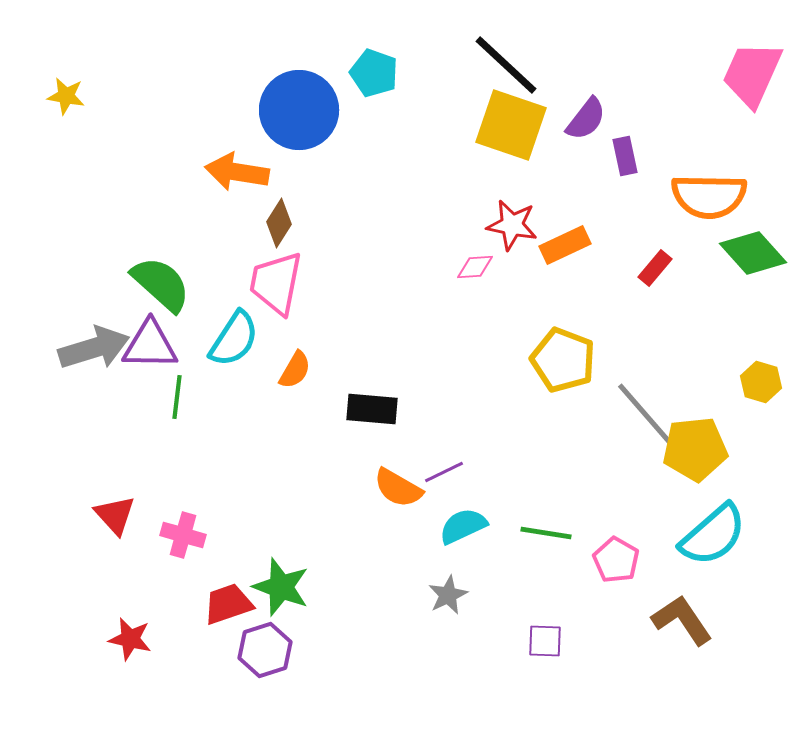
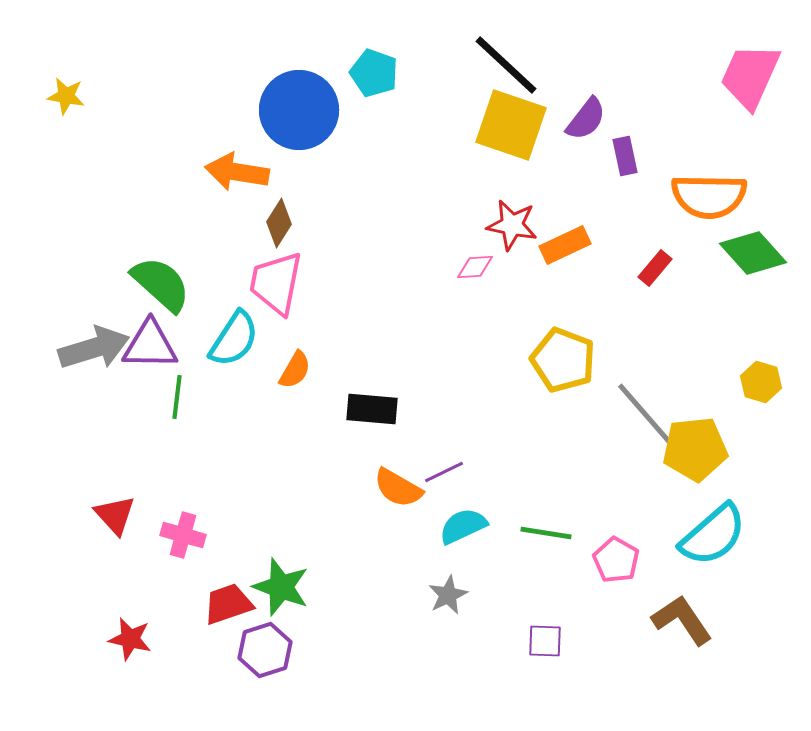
pink trapezoid at (752, 74): moved 2 px left, 2 px down
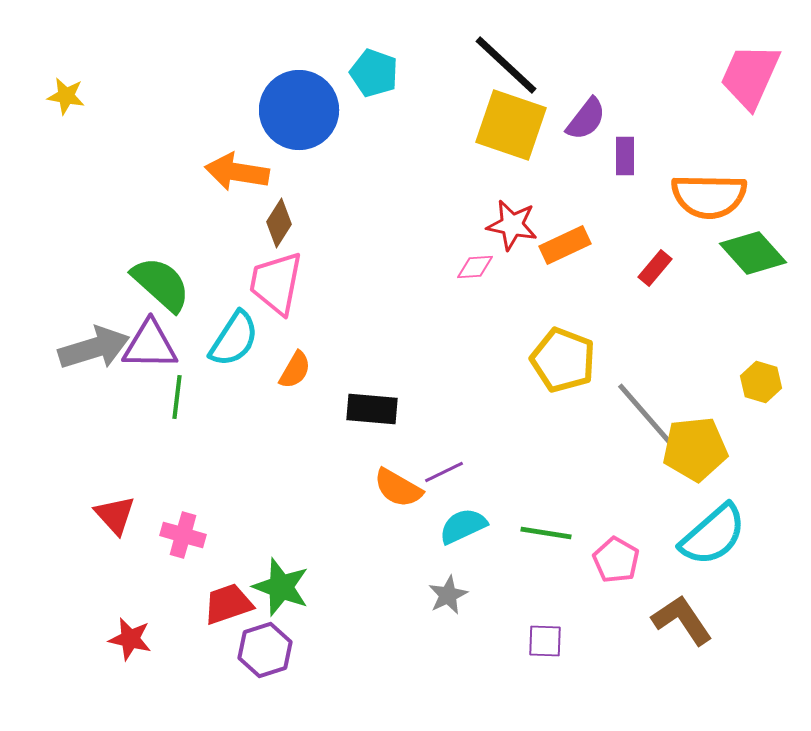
purple rectangle at (625, 156): rotated 12 degrees clockwise
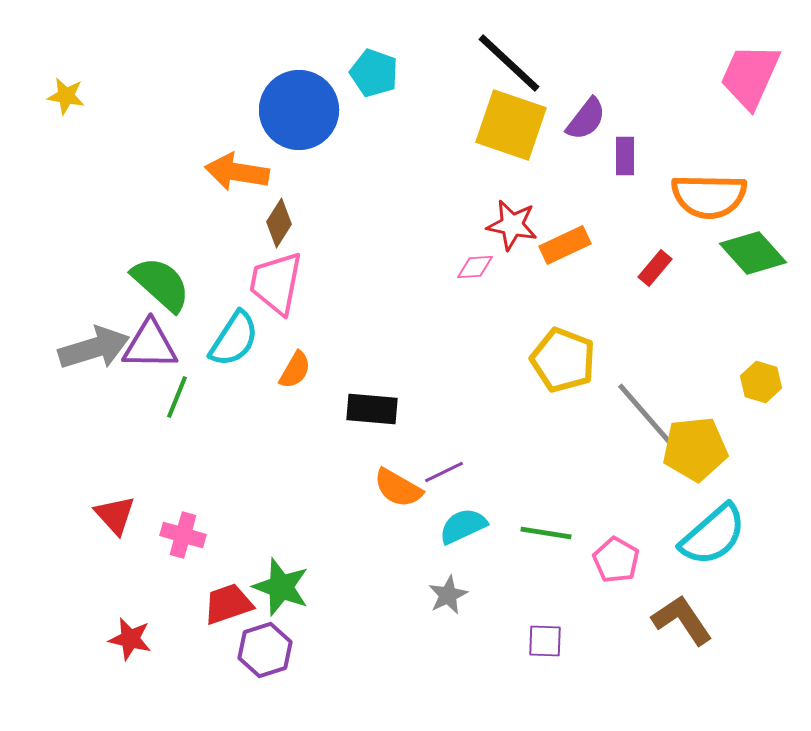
black line at (506, 65): moved 3 px right, 2 px up
green line at (177, 397): rotated 15 degrees clockwise
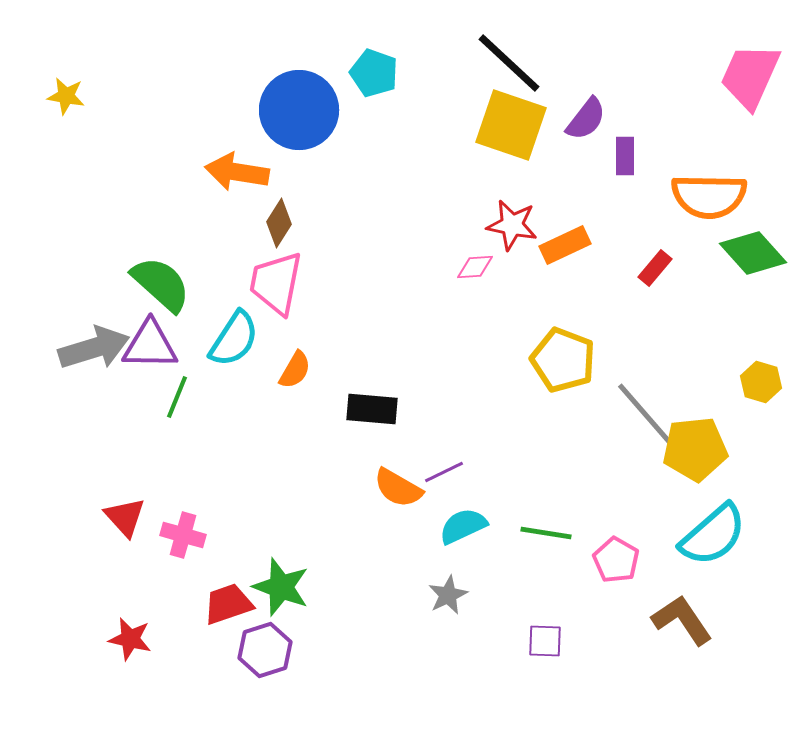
red triangle at (115, 515): moved 10 px right, 2 px down
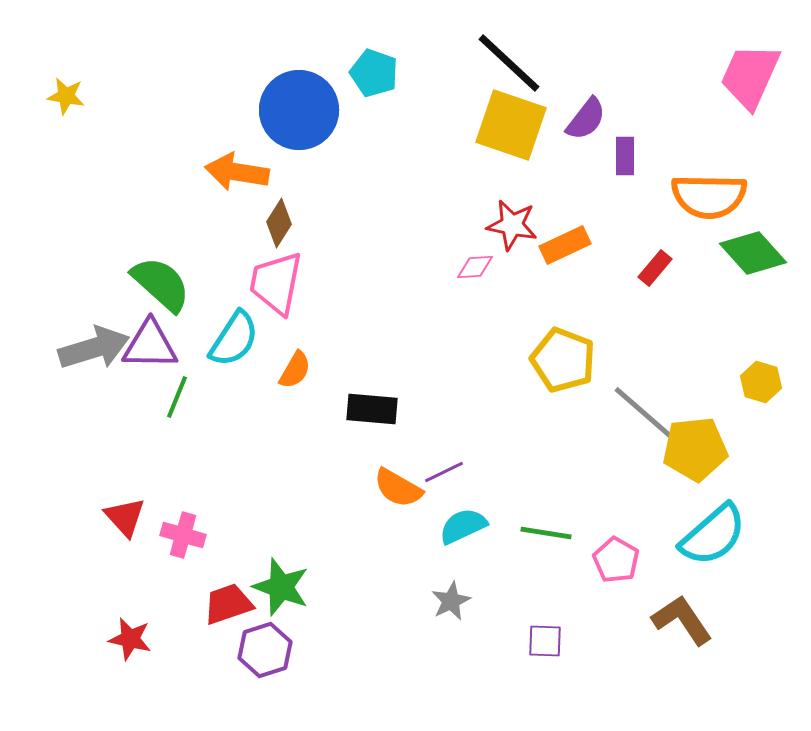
gray line at (645, 414): rotated 8 degrees counterclockwise
gray star at (448, 595): moved 3 px right, 6 px down
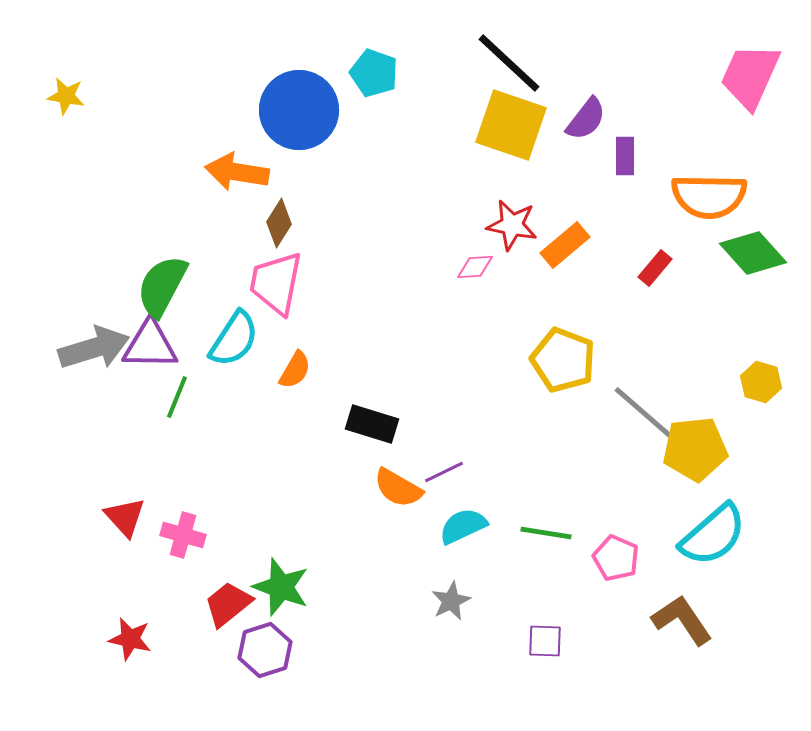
orange rectangle at (565, 245): rotated 15 degrees counterclockwise
green semicircle at (161, 284): moved 1 px right, 2 px down; rotated 104 degrees counterclockwise
black rectangle at (372, 409): moved 15 px down; rotated 12 degrees clockwise
pink pentagon at (616, 560): moved 2 px up; rotated 6 degrees counterclockwise
red trapezoid at (228, 604): rotated 20 degrees counterclockwise
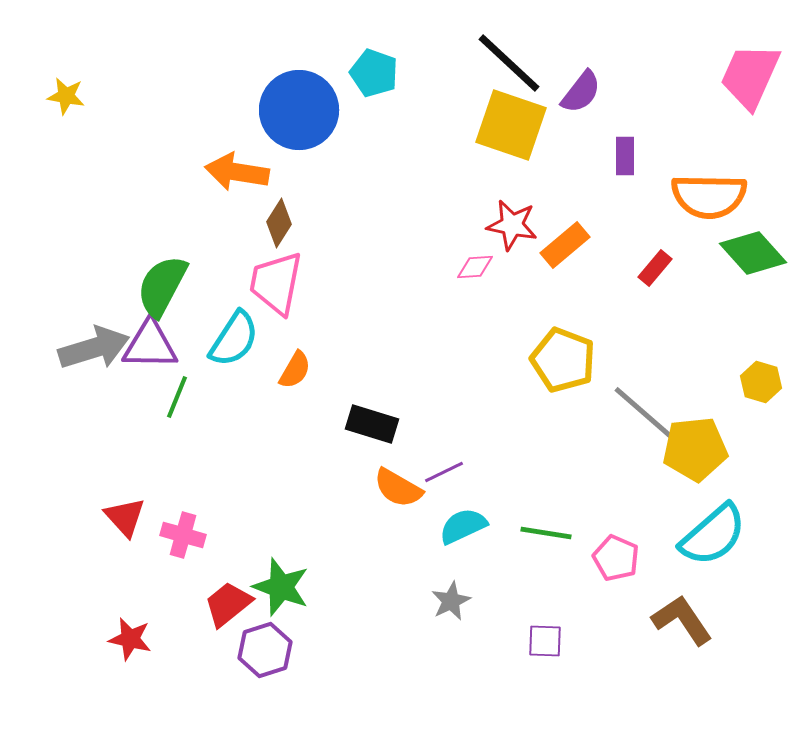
purple semicircle at (586, 119): moved 5 px left, 27 px up
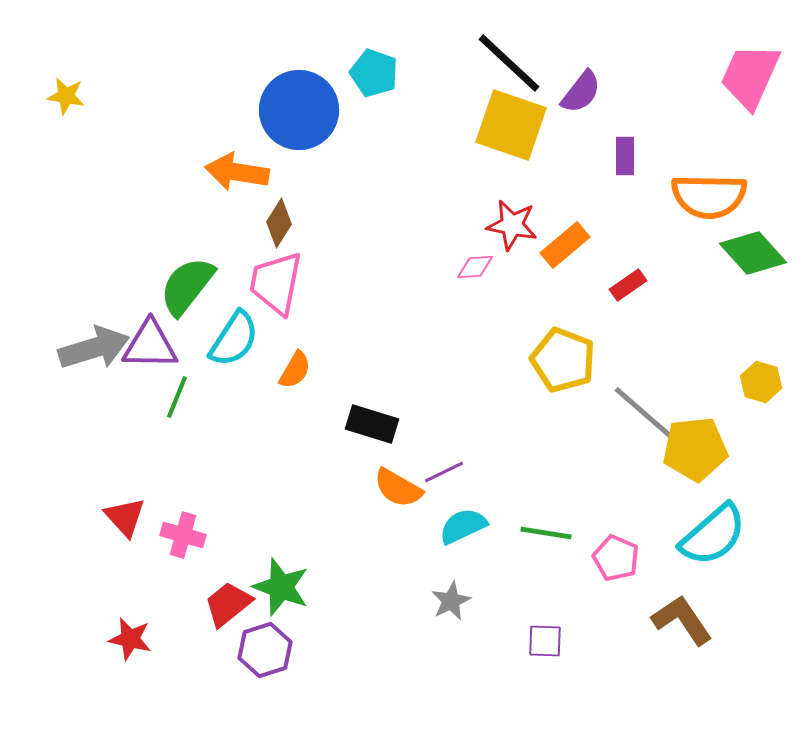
red rectangle at (655, 268): moved 27 px left, 17 px down; rotated 15 degrees clockwise
green semicircle at (162, 286): moved 25 px right; rotated 10 degrees clockwise
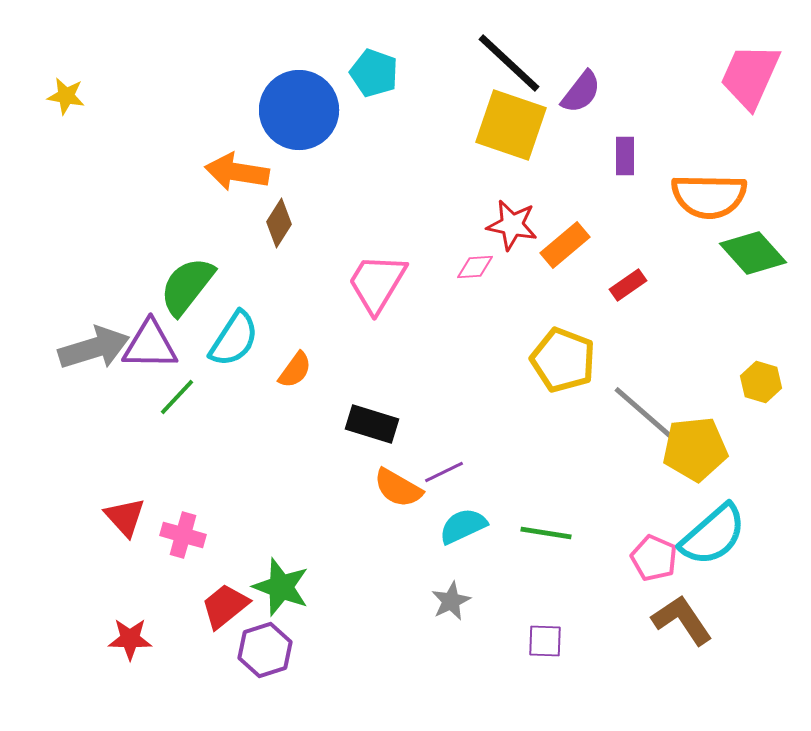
pink trapezoid at (276, 283): moved 101 px right; rotated 20 degrees clockwise
orange semicircle at (295, 370): rotated 6 degrees clockwise
green line at (177, 397): rotated 21 degrees clockwise
pink pentagon at (616, 558): moved 38 px right
red trapezoid at (228, 604): moved 3 px left, 2 px down
red star at (130, 639): rotated 12 degrees counterclockwise
